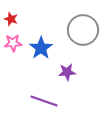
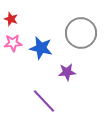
gray circle: moved 2 px left, 3 px down
blue star: rotated 25 degrees counterclockwise
purple line: rotated 28 degrees clockwise
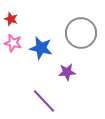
pink star: rotated 18 degrees clockwise
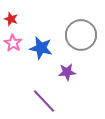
gray circle: moved 2 px down
pink star: rotated 18 degrees clockwise
